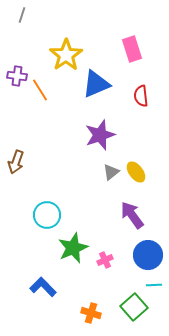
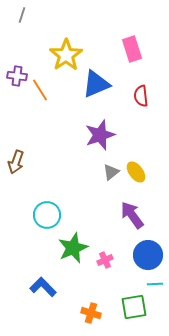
cyan line: moved 1 px right, 1 px up
green square: rotated 32 degrees clockwise
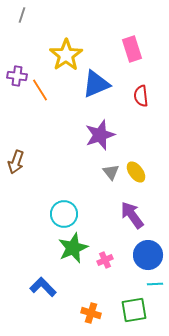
gray triangle: rotated 30 degrees counterclockwise
cyan circle: moved 17 px right, 1 px up
green square: moved 3 px down
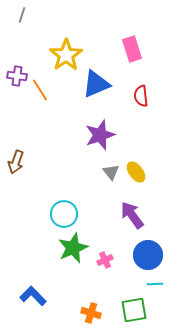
blue L-shape: moved 10 px left, 9 px down
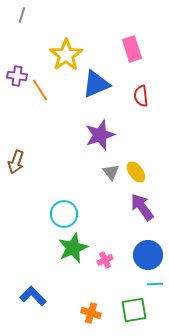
purple arrow: moved 10 px right, 8 px up
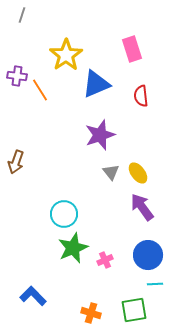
yellow ellipse: moved 2 px right, 1 px down
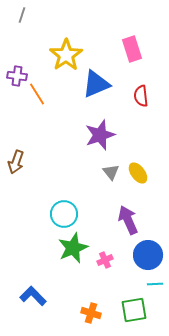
orange line: moved 3 px left, 4 px down
purple arrow: moved 14 px left, 13 px down; rotated 12 degrees clockwise
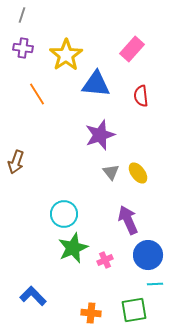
pink rectangle: rotated 60 degrees clockwise
purple cross: moved 6 px right, 28 px up
blue triangle: rotated 28 degrees clockwise
orange cross: rotated 12 degrees counterclockwise
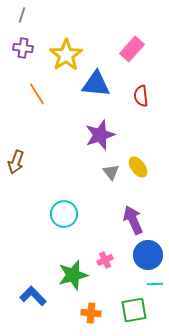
yellow ellipse: moved 6 px up
purple arrow: moved 5 px right
green star: moved 27 px down; rotated 8 degrees clockwise
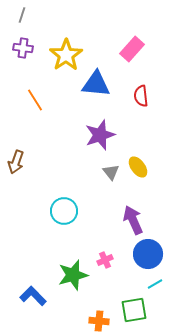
orange line: moved 2 px left, 6 px down
cyan circle: moved 3 px up
blue circle: moved 1 px up
cyan line: rotated 28 degrees counterclockwise
orange cross: moved 8 px right, 8 px down
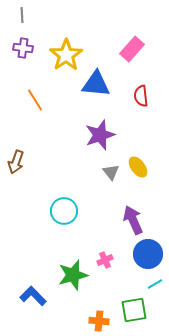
gray line: rotated 21 degrees counterclockwise
